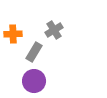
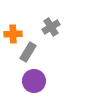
gray cross: moved 3 px left, 3 px up
gray rectangle: moved 6 px left
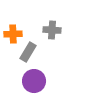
gray cross: moved 1 px right, 3 px down; rotated 36 degrees clockwise
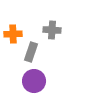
gray rectangle: moved 3 px right; rotated 12 degrees counterclockwise
